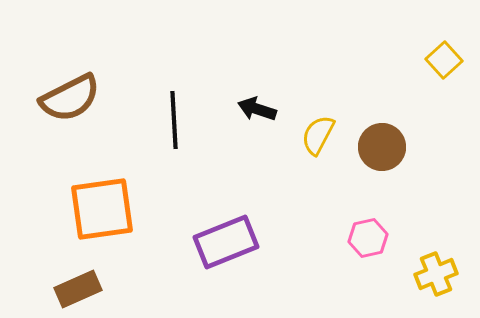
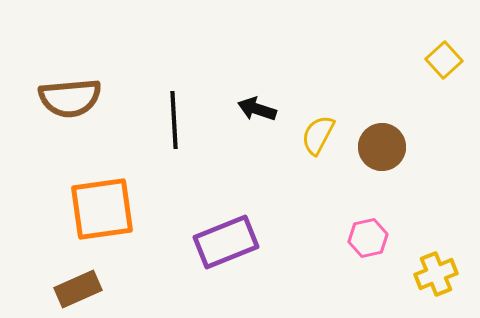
brown semicircle: rotated 22 degrees clockwise
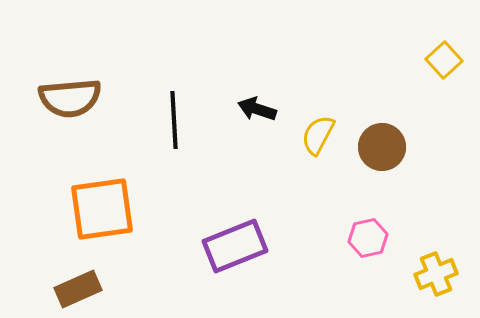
purple rectangle: moved 9 px right, 4 px down
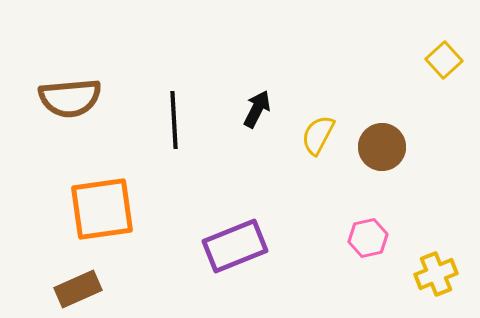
black arrow: rotated 99 degrees clockwise
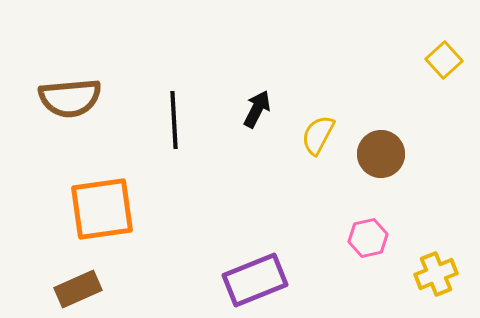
brown circle: moved 1 px left, 7 px down
purple rectangle: moved 20 px right, 34 px down
